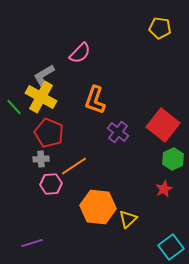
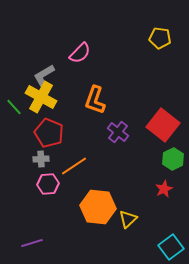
yellow pentagon: moved 10 px down
pink hexagon: moved 3 px left
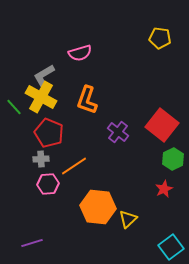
pink semicircle: rotated 30 degrees clockwise
orange L-shape: moved 8 px left
red square: moved 1 px left
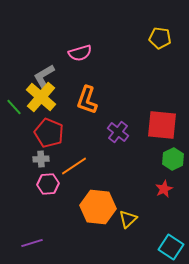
yellow cross: rotated 12 degrees clockwise
red square: rotated 32 degrees counterclockwise
cyan square: rotated 20 degrees counterclockwise
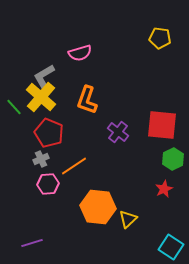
gray cross: rotated 21 degrees counterclockwise
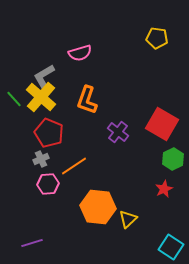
yellow pentagon: moved 3 px left
green line: moved 8 px up
red square: moved 1 px up; rotated 24 degrees clockwise
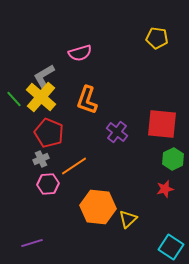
red square: rotated 24 degrees counterclockwise
purple cross: moved 1 px left
red star: moved 1 px right; rotated 12 degrees clockwise
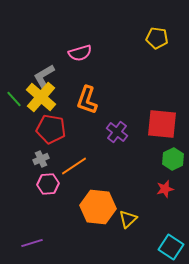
red pentagon: moved 2 px right, 4 px up; rotated 12 degrees counterclockwise
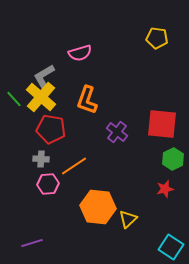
gray cross: rotated 28 degrees clockwise
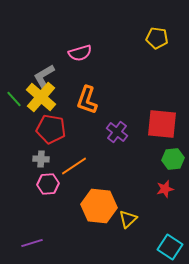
green hexagon: rotated 20 degrees clockwise
orange hexagon: moved 1 px right, 1 px up
cyan square: moved 1 px left
